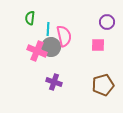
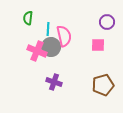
green semicircle: moved 2 px left
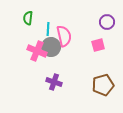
pink square: rotated 16 degrees counterclockwise
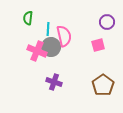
brown pentagon: rotated 20 degrees counterclockwise
